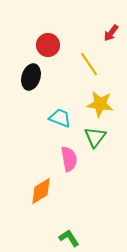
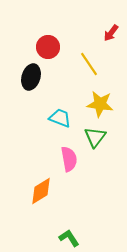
red circle: moved 2 px down
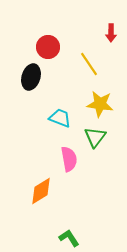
red arrow: rotated 36 degrees counterclockwise
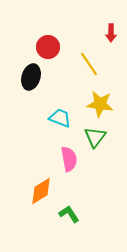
green L-shape: moved 24 px up
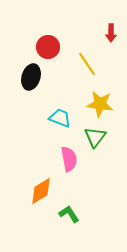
yellow line: moved 2 px left
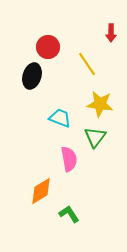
black ellipse: moved 1 px right, 1 px up
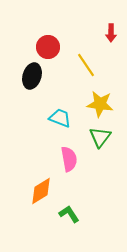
yellow line: moved 1 px left, 1 px down
green triangle: moved 5 px right
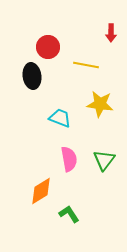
yellow line: rotated 45 degrees counterclockwise
black ellipse: rotated 25 degrees counterclockwise
green triangle: moved 4 px right, 23 px down
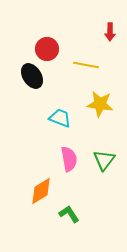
red arrow: moved 1 px left, 1 px up
red circle: moved 1 px left, 2 px down
black ellipse: rotated 25 degrees counterclockwise
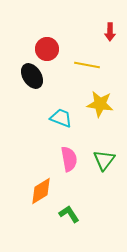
yellow line: moved 1 px right
cyan trapezoid: moved 1 px right
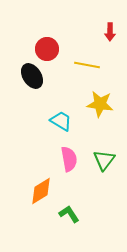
cyan trapezoid: moved 3 px down; rotated 10 degrees clockwise
